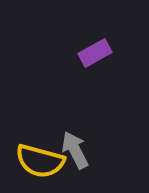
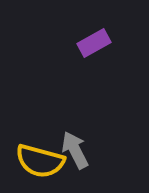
purple rectangle: moved 1 px left, 10 px up
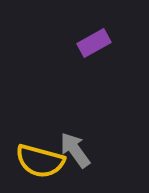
gray arrow: rotated 9 degrees counterclockwise
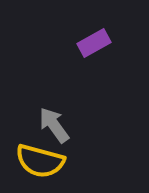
gray arrow: moved 21 px left, 25 px up
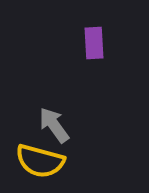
purple rectangle: rotated 64 degrees counterclockwise
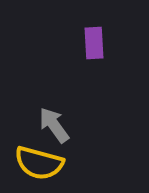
yellow semicircle: moved 1 px left, 2 px down
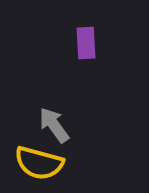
purple rectangle: moved 8 px left
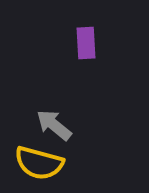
gray arrow: rotated 15 degrees counterclockwise
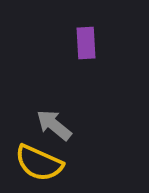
yellow semicircle: rotated 9 degrees clockwise
